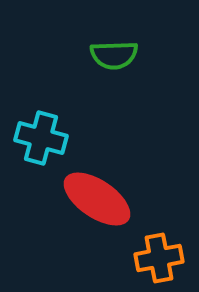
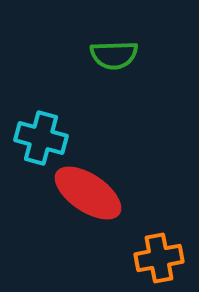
red ellipse: moved 9 px left, 6 px up
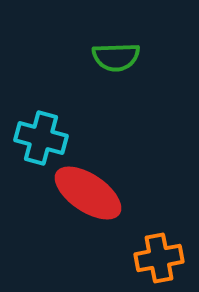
green semicircle: moved 2 px right, 2 px down
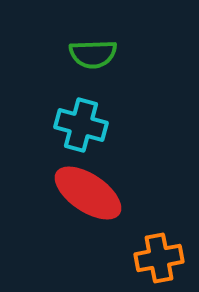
green semicircle: moved 23 px left, 3 px up
cyan cross: moved 40 px right, 13 px up
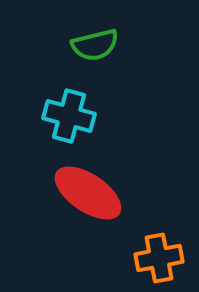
green semicircle: moved 2 px right, 9 px up; rotated 12 degrees counterclockwise
cyan cross: moved 12 px left, 9 px up
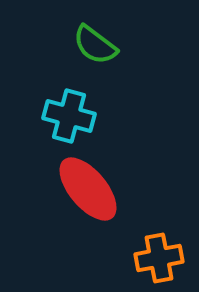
green semicircle: rotated 51 degrees clockwise
red ellipse: moved 4 px up; rotated 16 degrees clockwise
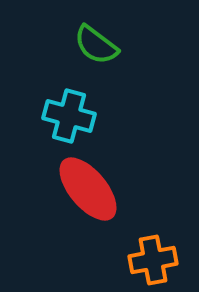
green semicircle: moved 1 px right
orange cross: moved 6 px left, 2 px down
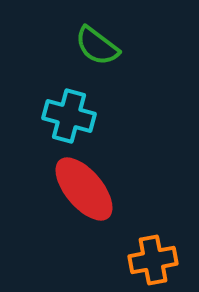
green semicircle: moved 1 px right, 1 px down
red ellipse: moved 4 px left
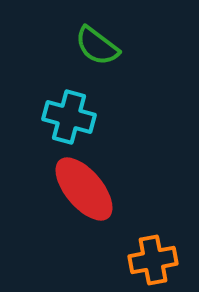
cyan cross: moved 1 px down
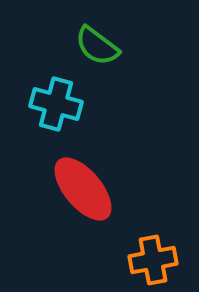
cyan cross: moved 13 px left, 13 px up
red ellipse: moved 1 px left
